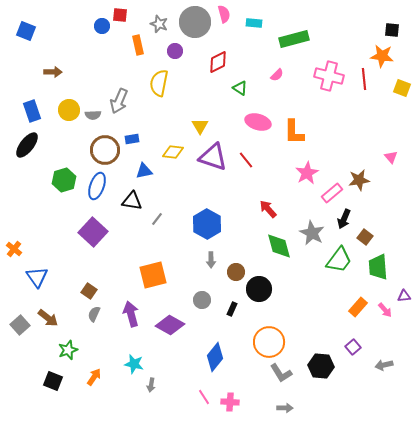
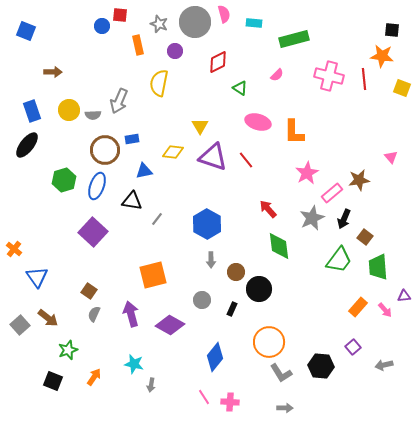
gray star at (312, 233): moved 15 px up; rotated 20 degrees clockwise
green diamond at (279, 246): rotated 8 degrees clockwise
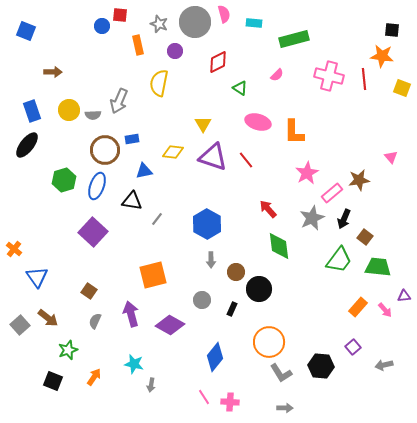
yellow triangle at (200, 126): moved 3 px right, 2 px up
green trapezoid at (378, 267): rotated 100 degrees clockwise
gray semicircle at (94, 314): moved 1 px right, 7 px down
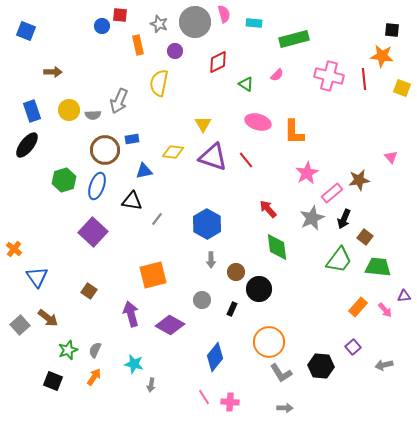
green triangle at (240, 88): moved 6 px right, 4 px up
green diamond at (279, 246): moved 2 px left, 1 px down
gray semicircle at (95, 321): moved 29 px down
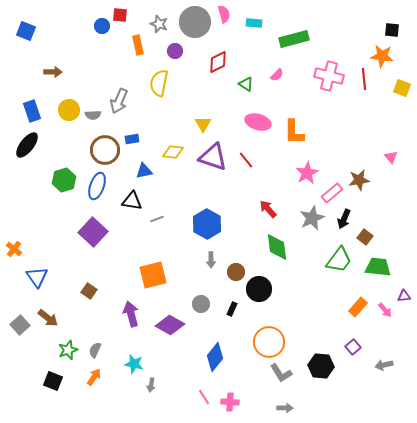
gray line at (157, 219): rotated 32 degrees clockwise
gray circle at (202, 300): moved 1 px left, 4 px down
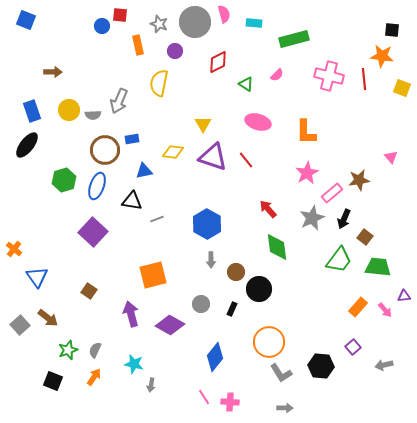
blue square at (26, 31): moved 11 px up
orange L-shape at (294, 132): moved 12 px right
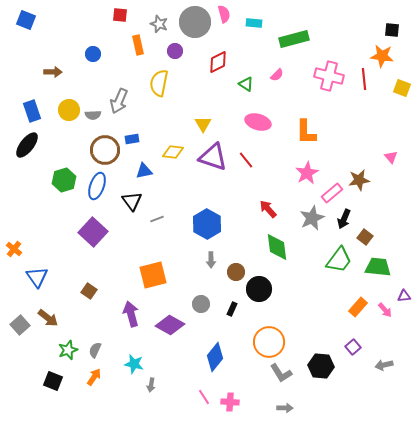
blue circle at (102, 26): moved 9 px left, 28 px down
black triangle at (132, 201): rotated 45 degrees clockwise
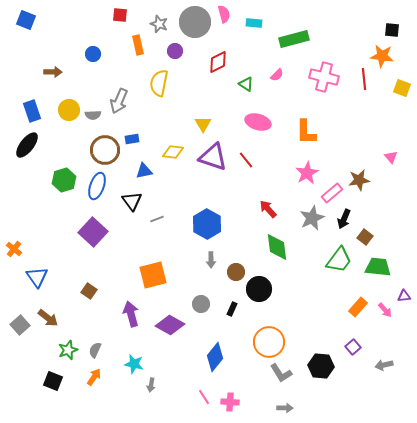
pink cross at (329, 76): moved 5 px left, 1 px down
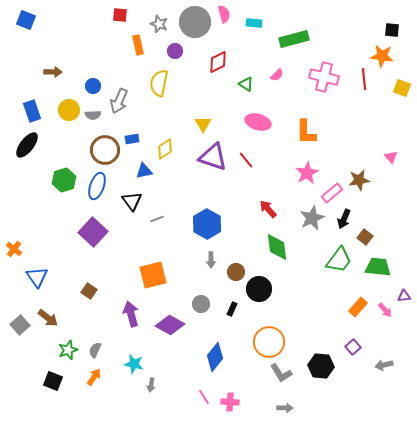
blue circle at (93, 54): moved 32 px down
yellow diamond at (173, 152): moved 8 px left, 3 px up; rotated 40 degrees counterclockwise
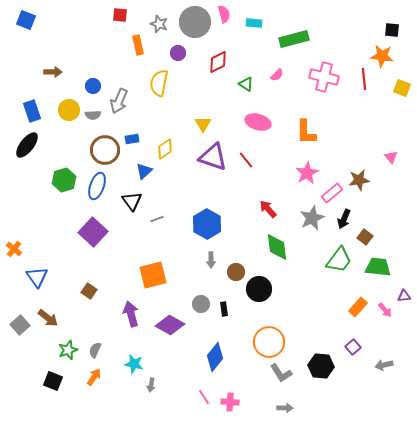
purple circle at (175, 51): moved 3 px right, 2 px down
blue triangle at (144, 171): rotated 30 degrees counterclockwise
black rectangle at (232, 309): moved 8 px left; rotated 32 degrees counterclockwise
